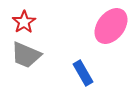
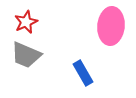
red star: moved 2 px right; rotated 10 degrees clockwise
pink ellipse: rotated 33 degrees counterclockwise
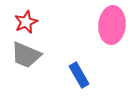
pink ellipse: moved 1 px right, 1 px up
blue rectangle: moved 4 px left, 2 px down
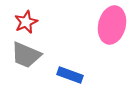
pink ellipse: rotated 9 degrees clockwise
blue rectangle: moved 9 px left; rotated 40 degrees counterclockwise
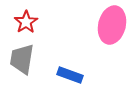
red star: rotated 10 degrees counterclockwise
gray trapezoid: moved 4 px left, 4 px down; rotated 76 degrees clockwise
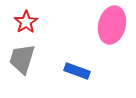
gray trapezoid: rotated 8 degrees clockwise
blue rectangle: moved 7 px right, 4 px up
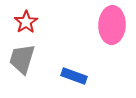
pink ellipse: rotated 12 degrees counterclockwise
blue rectangle: moved 3 px left, 5 px down
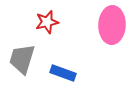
red star: moved 21 px right; rotated 20 degrees clockwise
blue rectangle: moved 11 px left, 3 px up
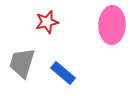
gray trapezoid: moved 4 px down
blue rectangle: rotated 20 degrees clockwise
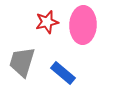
pink ellipse: moved 29 px left
gray trapezoid: moved 1 px up
